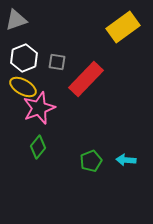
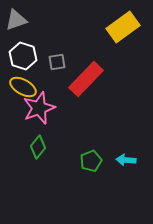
white hexagon: moved 1 px left, 2 px up; rotated 20 degrees counterclockwise
gray square: rotated 18 degrees counterclockwise
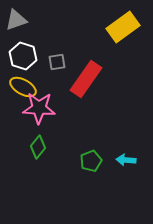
red rectangle: rotated 9 degrees counterclockwise
pink star: rotated 24 degrees clockwise
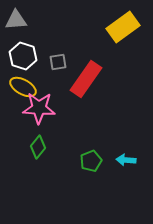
gray triangle: rotated 15 degrees clockwise
gray square: moved 1 px right
